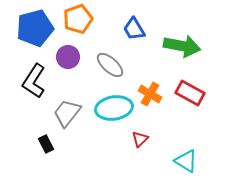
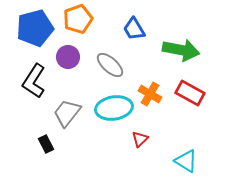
green arrow: moved 1 px left, 4 px down
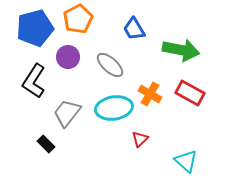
orange pentagon: rotated 8 degrees counterclockwise
black rectangle: rotated 18 degrees counterclockwise
cyan triangle: rotated 10 degrees clockwise
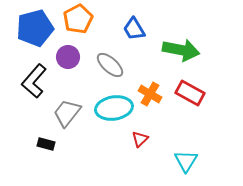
black L-shape: rotated 8 degrees clockwise
black rectangle: rotated 30 degrees counterclockwise
cyan triangle: rotated 20 degrees clockwise
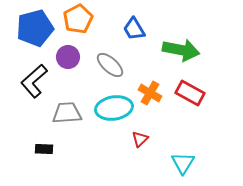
black L-shape: rotated 8 degrees clockwise
orange cross: moved 1 px up
gray trapezoid: rotated 48 degrees clockwise
black rectangle: moved 2 px left, 5 px down; rotated 12 degrees counterclockwise
cyan triangle: moved 3 px left, 2 px down
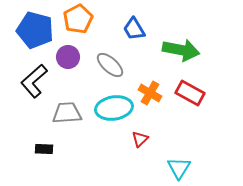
blue pentagon: moved 2 px down; rotated 30 degrees clockwise
cyan triangle: moved 4 px left, 5 px down
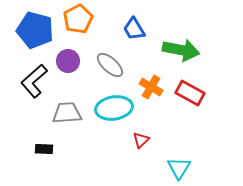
purple circle: moved 4 px down
orange cross: moved 1 px right, 6 px up
red triangle: moved 1 px right, 1 px down
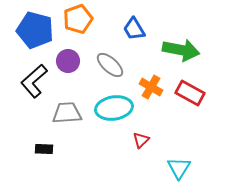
orange pentagon: rotated 8 degrees clockwise
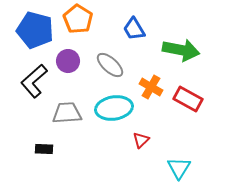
orange pentagon: rotated 20 degrees counterclockwise
red rectangle: moved 2 px left, 6 px down
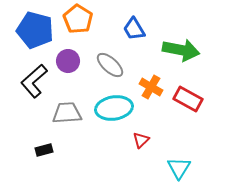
black rectangle: moved 1 px down; rotated 18 degrees counterclockwise
